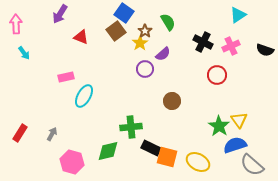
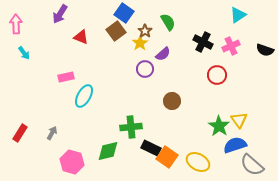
gray arrow: moved 1 px up
orange square: rotated 20 degrees clockwise
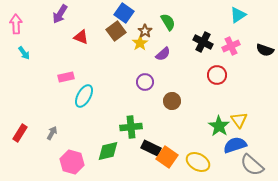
purple circle: moved 13 px down
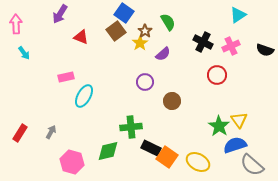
gray arrow: moved 1 px left, 1 px up
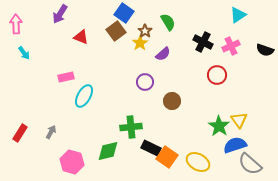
gray semicircle: moved 2 px left, 1 px up
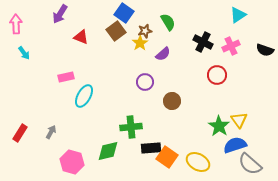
brown star: rotated 24 degrees clockwise
black rectangle: rotated 30 degrees counterclockwise
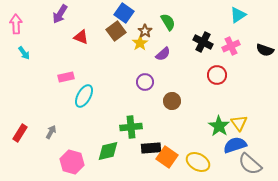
brown star: rotated 24 degrees counterclockwise
yellow triangle: moved 3 px down
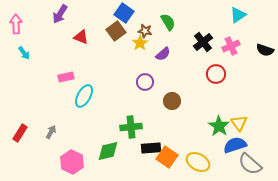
brown star: rotated 24 degrees counterclockwise
black cross: rotated 24 degrees clockwise
red circle: moved 1 px left, 1 px up
pink hexagon: rotated 10 degrees clockwise
